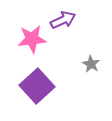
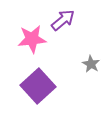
purple arrow: rotated 15 degrees counterclockwise
purple square: moved 1 px right
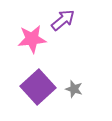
gray star: moved 17 px left, 25 px down; rotated 12 degrees counterclockwise
purple square: moved 1 px down
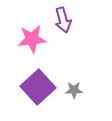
purple arrow: rotated 115 degrees clockwise
gray star: moved 1 px down; rotated 18 degrees counterclockwise
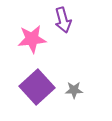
purple square: moved 1 px left
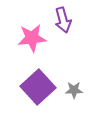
pink star: moved 1 px up
purple square: moved 1 px right
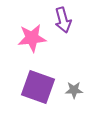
purple square: rotated 28 degrees counterclockwise
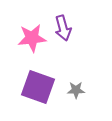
purple arrow: moved 8 px down
gray star: moved 2 px right
